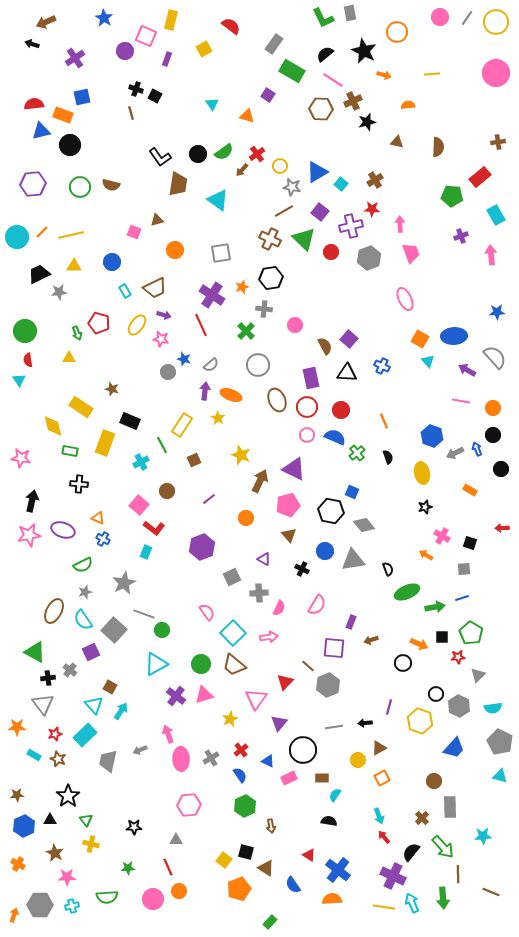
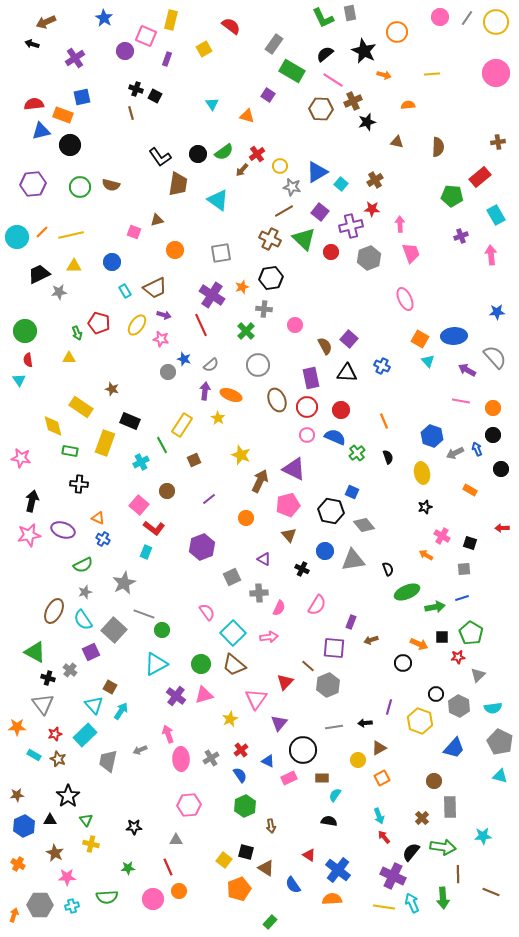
black cross at (48, 678): rotated 24 degrees clockwise
green arrow at (443, 847): rotated 40 degrees counterclockwise
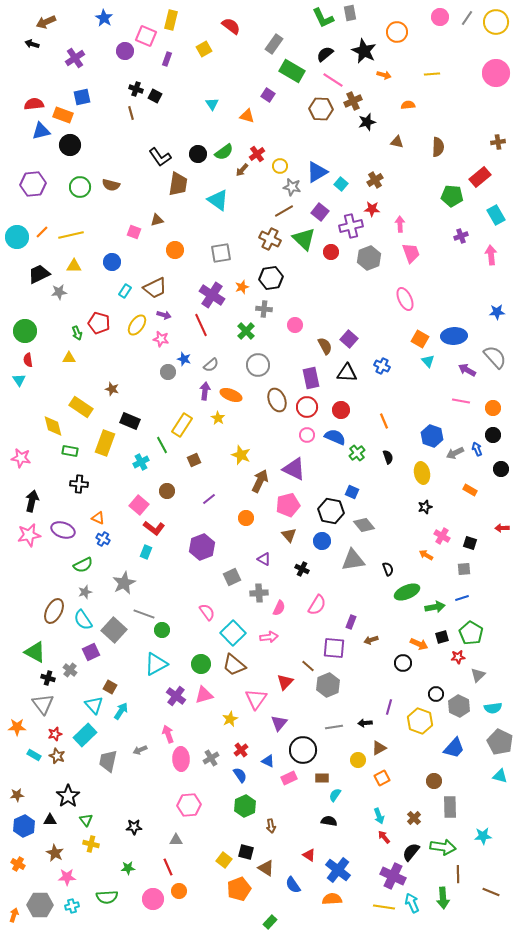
cyan rectangle at (125, 291): rotated 64 degrees clockwise
blue circle at (325, 551): moved 3 px left, 10 px up
black square at (442, 637): rotated 16 degrees counterclockwise
brown star at (58, 759): moved 1 px left, 3 px up
brown cross at (422, 818): moved 8 px left
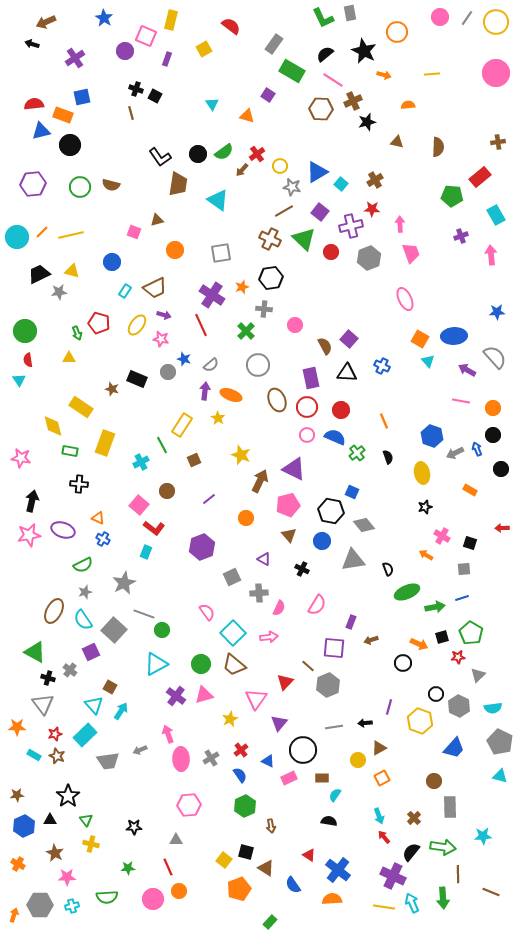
yellow triangle at (74, 266): moved 2 px left, 5 px down; rotated 14 degrees clockwise
black rectangle at (130, 421): moved 7 px right, 42 px up
gray trapezoid at (108, 761): rotated 110 degrees counterclockwise
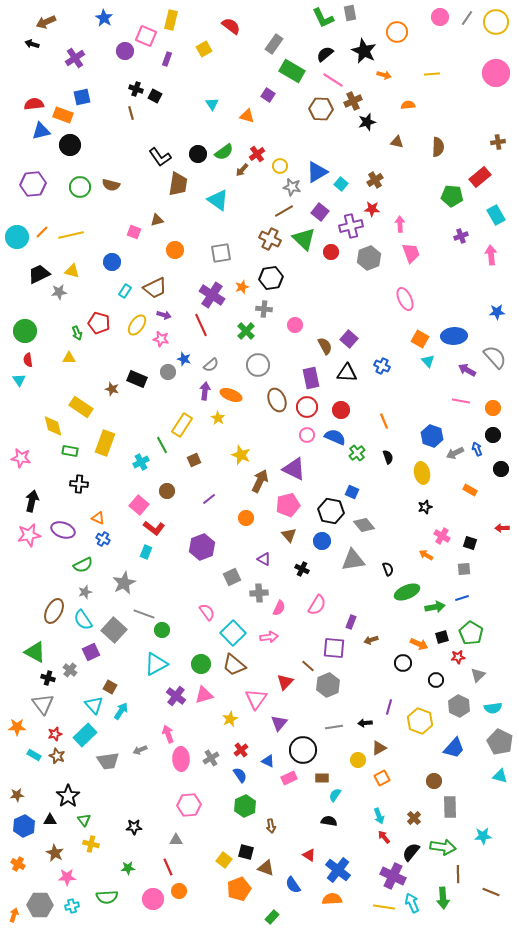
black circle at (436, 694): moved 14 px up
green triangle at (86, 820): moved 2 px left
brown triangle at (266, 868): rotated 12 degrees counterclockwise
green rectangle at (270, 922): moved 2 px right, 5 px up
